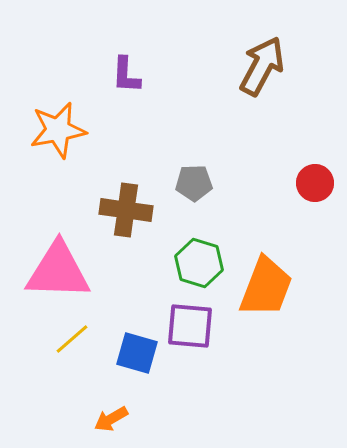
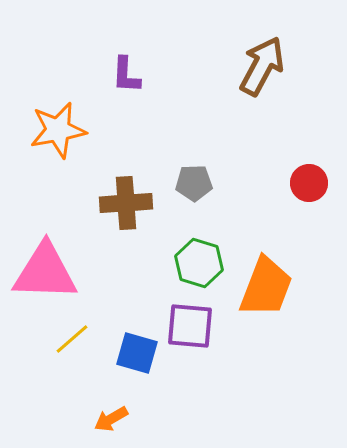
red circle: moved 6 px left
brown cross: moved 7 px up; rotated 12 degrees counterclockwise
pink triangle: moved 13 px left, 1 px down
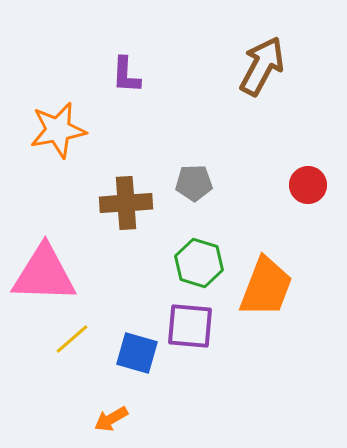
red circle: moved 1 px left, 2 px down
pink triangle: moved 1 px left, 2 px down
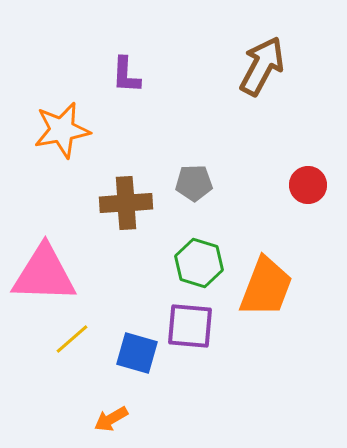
orange star: moved 4 px right
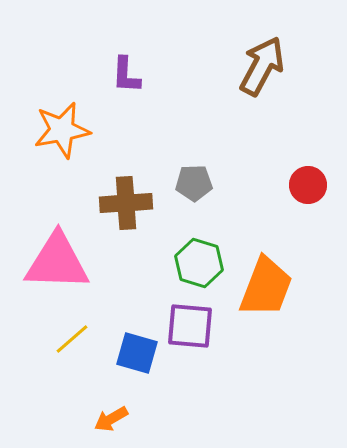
pink triangle: moved 13 px right, 12 px up
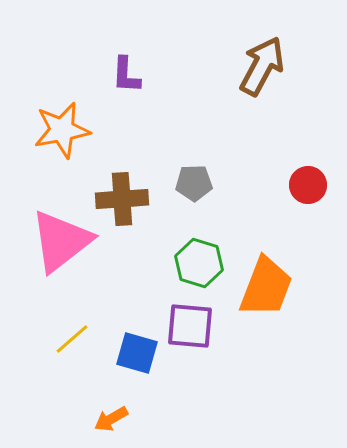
brown cross: moved 4 px left, 4 px up
pink triangle: moved 4 px right, 21 px up; rotated 40 degrees counterclockwise
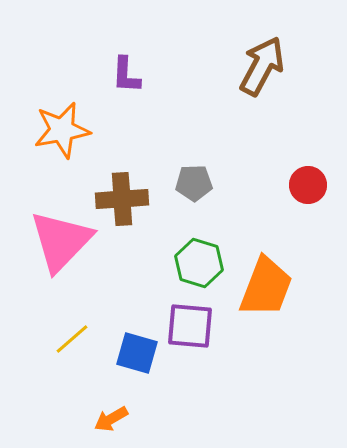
pink triangle: rotated 8 degrees counterclockwise
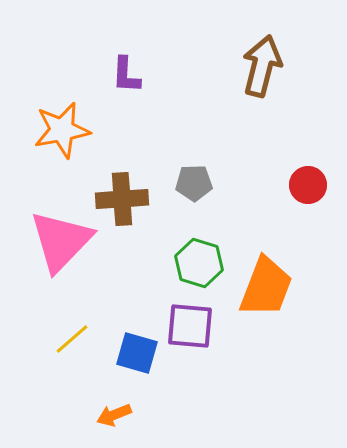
brown arrow: rotated 14 degrees counterclockwise
orange arrow: moved 3 px right, 4 px up; rotated 8 degrees clockwise
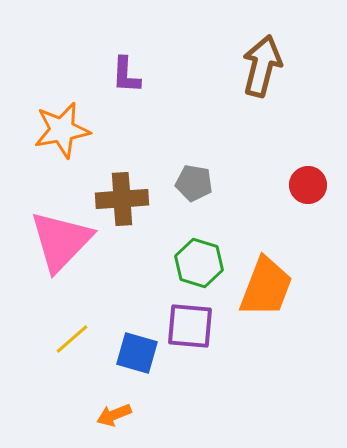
gray pentagon: rotated 12 degrees clockwise
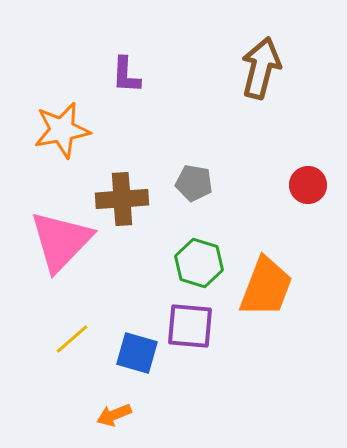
brown arrow: moved 1 px left, 2 px down
